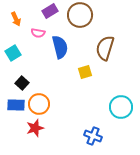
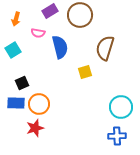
orange arrow: rotated 40 degrees clockwise
cyan square: moved 3 px up
black square: rotated 24 degrees clockwise
blue rectangle: moved 2 px up
blue cross: moved 24 px right; rotated 24 degrees counterclockwise
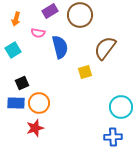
brown semicircle: rotated 20 degrees clockwise
orange circle: moved 1 px up
blue cross: moved 4 px left, 1 px down
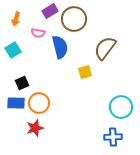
brown circle: moved 6 px left, 4 px down
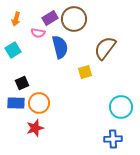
purple rectangle: moved 7 px down
blue cross: moved 2 px down
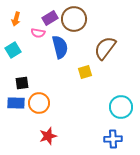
black square: rotated 16 degrees clockwise
red star: moved 13 px right, 8 px down
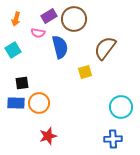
purple rectangle: moved 1 px left, 2 px up
